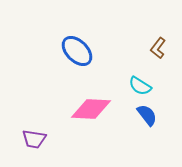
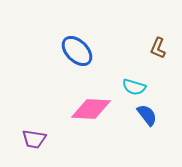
brown L-shape: rotated 15 degrees counterclockwise
cyan semicircle: moved 6 px left, 1 px down; rotated 15 degrees counterclockwise
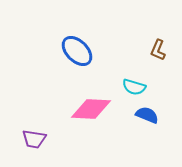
brown L-shape: moved 2 px down
blue semicircle: rotated 30 degrees counterclockwise
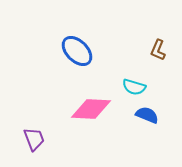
purple trapezoid: rotated 120 degrees counterclockwise
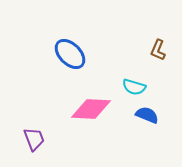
blue ellipse: moved 7 px left, 3 px down
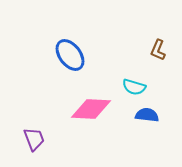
blue ellipse: moved 1 px down; rotated 8 degrees clockwise
blue semicircle: rotated 15 degrees counterclockwise
